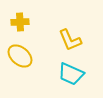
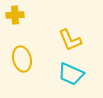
yellow cross: moved 5 px left, 7 px up
yellow ellipse: moved 2 px right, 3 px down; rotated 35 degrees clockwise
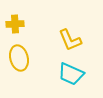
yellow cross: moved 9 px down
yellow ellipse: moved 3 px left, 1 px up
